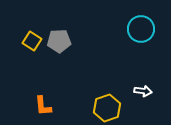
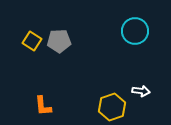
cyan circle: moved 6 px left, 2 px down
white arrow: moved 2 px left
yellow hexagon: moved 5 px right, 1 px up
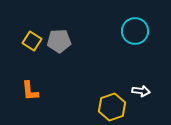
orange L-shape: moved 13 px left, 15 px up
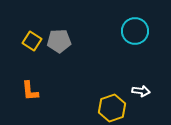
yellow hexagon: moved 1 px down
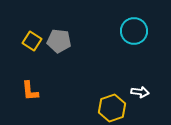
cyan circle: moved 1 px left
gray pentagon: rotated 10 degrees clockwise
white arrow: moved 1 px left, 1 px down
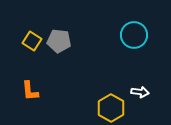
cyan circle: moved 4 px down
yellow hexagon: moved 1 px left; rotated 12 degrees counterclockwise
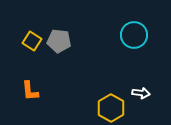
white arrow: moved 1 px right, 1 px down
